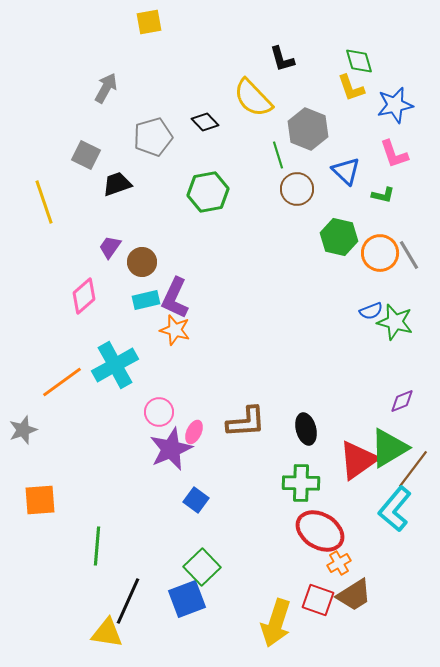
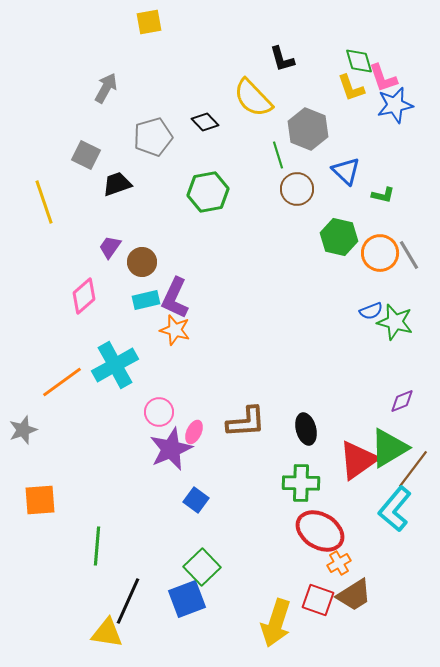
pink L-shape at (394, 154): moved 11 px left, 76 px up
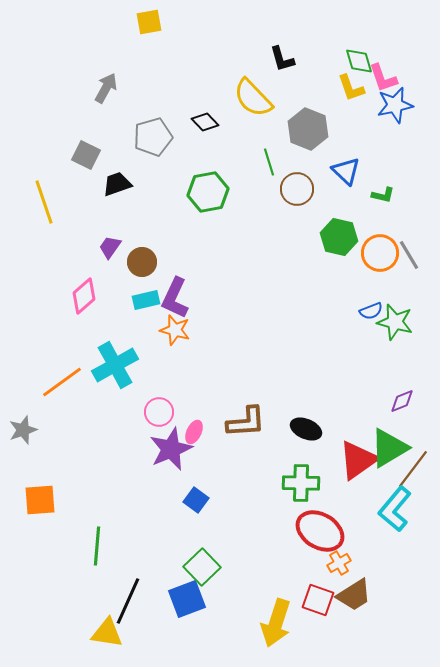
green line at (278, 155): moved 9 px left, 7 px down
black ellipse at (306, 429): rotated 52 degrees counterclockwise
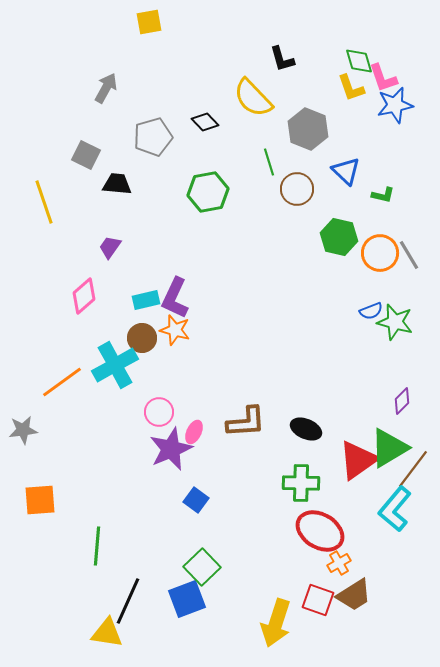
black trapezoid at (117, 184): rotated 24 degrees clockwise
brown circle at (142, 262): moved 76 px down
purple diamond at (402, 401): rotated 24 degrees counterclockwise
gray star at (23, 430): rotated 12 degrees clockwise
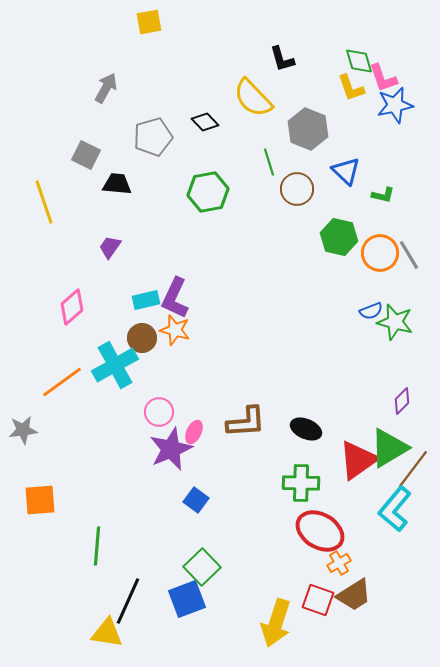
pink diamond at (84, 296): moved 12 px left, 11 px down
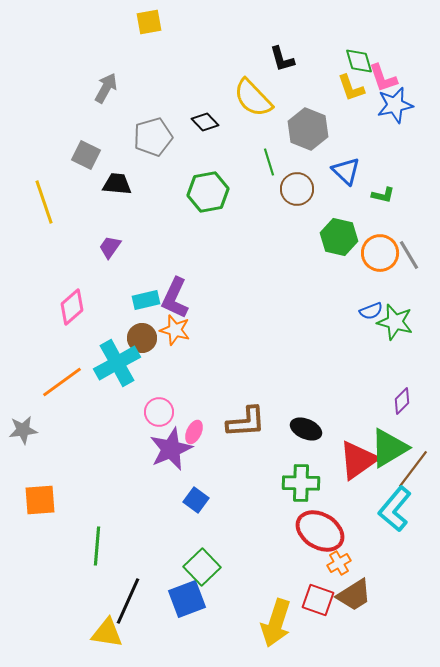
cyan cross at (115, 365): moved 2 px right, 2 px up
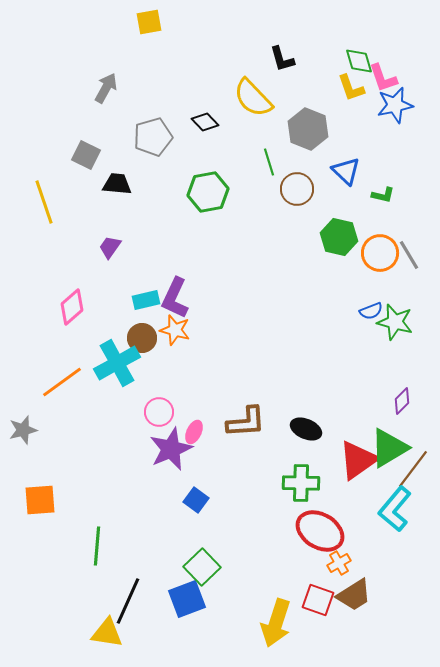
gray star at (23, 430): rotated 8 degrees counterclockwise
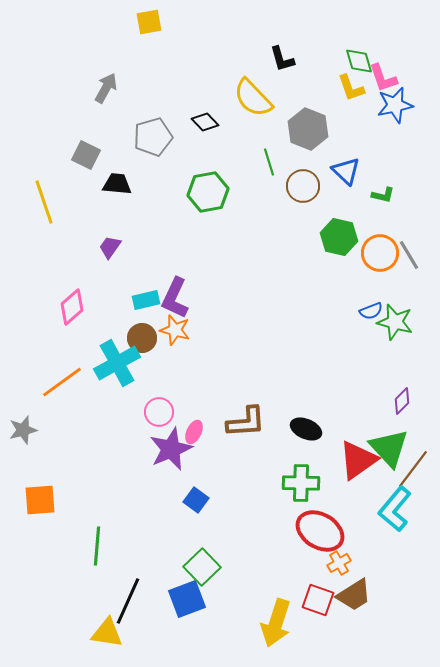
brown circle at (297, 189): moved 6 px right, 3 px up
green triangle at (389, 448): rotated 42 degrees counterclockwise
